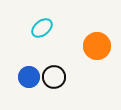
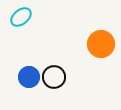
cyan ellipse: moved 21 px left, 11 px up
orange circle: moved 4 px right, 2 px up
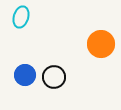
cyan ellipse: rotated 35 degrees counterclockwise
blue circle: moved 4 px left, 2 px up
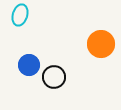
cyan ellipse: moved 1 px left, 2 px up
blue circle: moved 4 px right, 10 px up
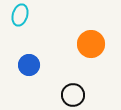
orange circle: moved 10 px left
black circle: moved 19 px right, 18 px down
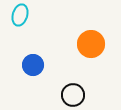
blue circle: moved 4 px right
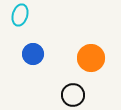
orange circle: moved 14 px down
blue circle: moved 11 px up
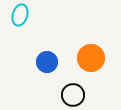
blue circle: moved 14 px right, 8 px down
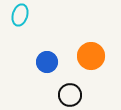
orange circle: moved 2 px up
black circle: moved 3 px left
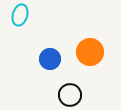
orange circle: moved 1 px left, 4 px up
blue circle: moved 3 px right, 3 px up
